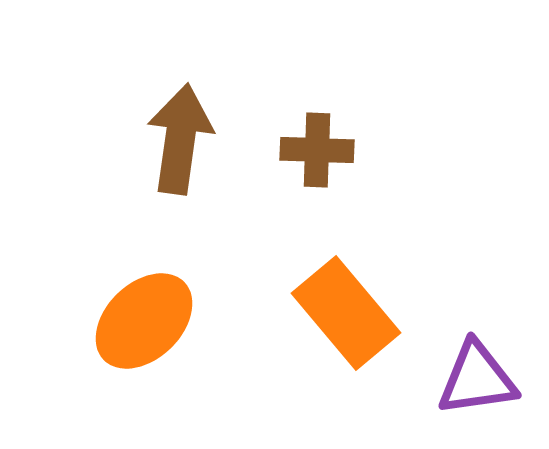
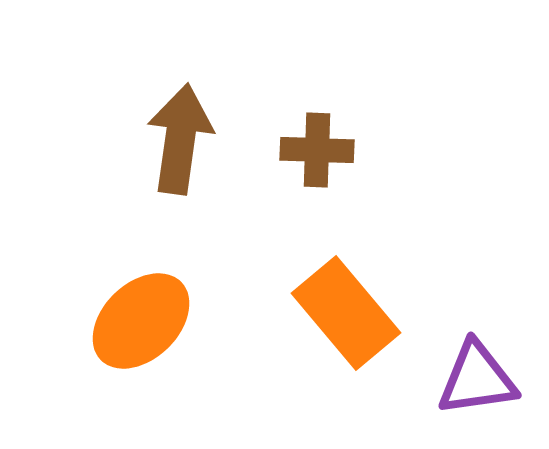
orange ellipse: moved 3 px left
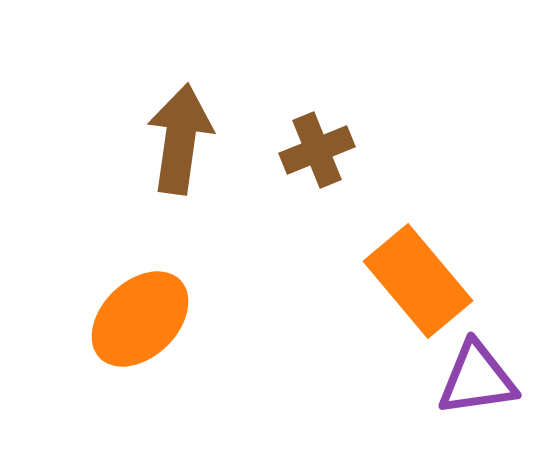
brown cross: rotated 24 degrees counterclockwise
orange rectangle: moved 72 px right, 32 px up
orange ellipse: moved 1 px left, 2 px up
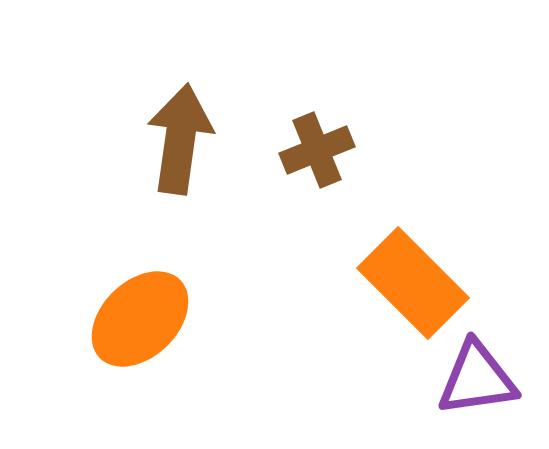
orange rectangle: moved 5 px left, 2 px down; rotated 5 degrees counterclockwise
